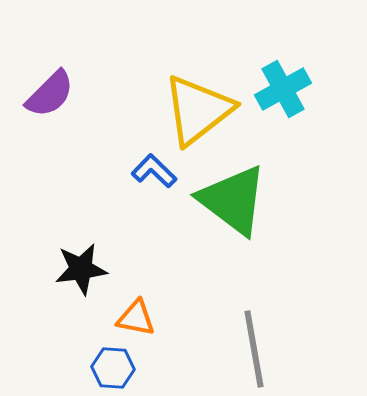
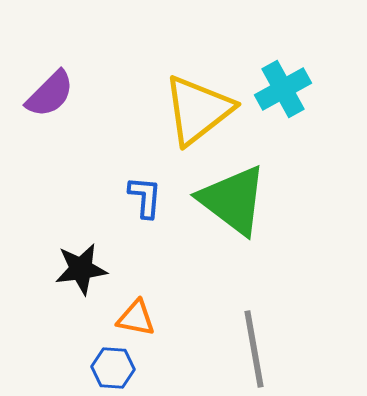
blue L-shape: moved 9 px left, 26 px down; rotated 51 degrees clockwise
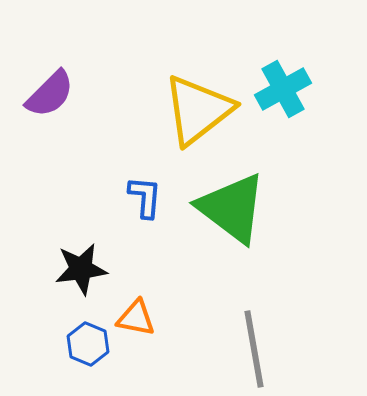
green triangle: moved 1 px left, 8 px down
blue hexagon: moved 25 px left, 24 px up; rotated 18 degrees clockwise
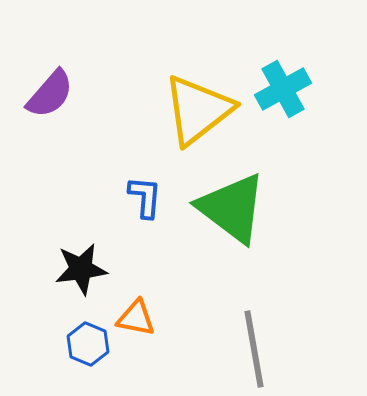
purple semicircle: rotated 4 degrees counterclockwise
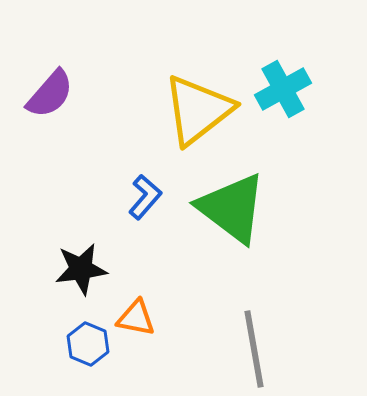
blue L-shape: rotated 36 degrees clockwise
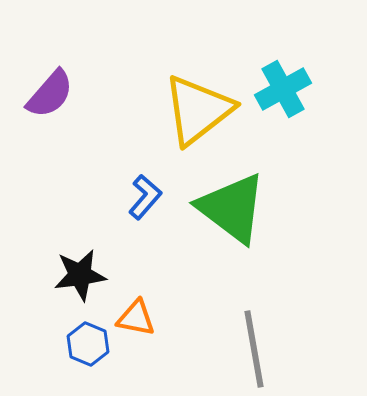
black star: moved 1 px left, 6 px down
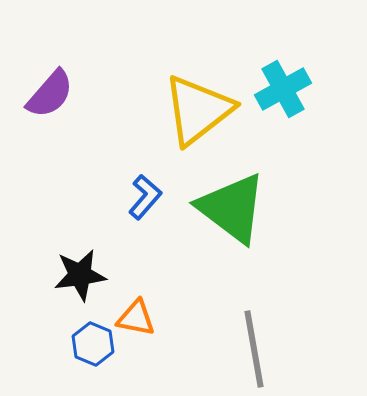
blue hexagon: moved 5 px right
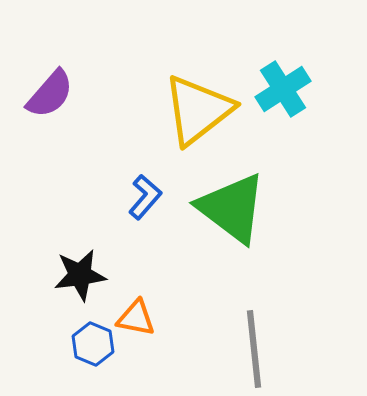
cyan cross: rotated 4 degrees counterclockwise
gray line: rotated 4 degrees clockwise
